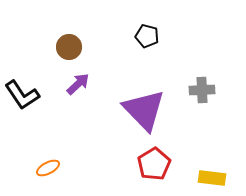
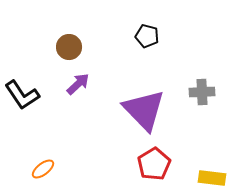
gray cross: moved 2 px down
orange ellipse: moved 5 px left, 1 px down; rotated 10 degrees counterclockwise
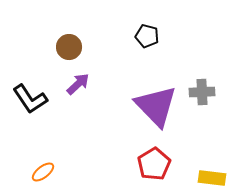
black L-shape: moved 8 px right, 4 px down
purple triangle: moved 12 px right, 4 px up
orange ellipse: moved 3 px down
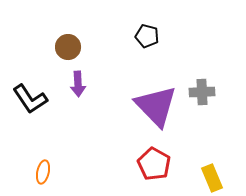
brown circle: moved 1 px left
purple arrow: rotated 130 degrees clockwise
red pentagon: rotated 12 degrees counterclockwise
orange ellipse: rotated 40 degrees counterclockwise
yellow rectangle: rotated 60 degrees clockwise
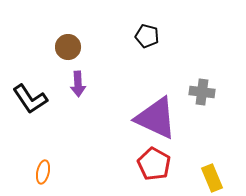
gray cross: rotated 10 degrees clockwise
purple triangle: moved 12 px down; rotated 21 degrees counterclockwise
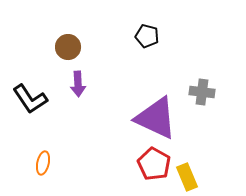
orange ellipse: moved 9 px up
yellow rectangle: moved 25 px left, 1 px up
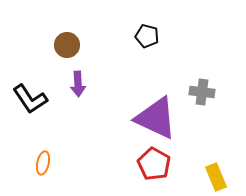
brown circle: moved 1 px left, 2 px up
yellow rectangle: moved 29 px right
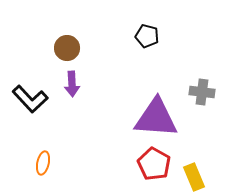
brown circle: moved 3 px down
purple arrow: moved 6 px left
black L-shape: rotated 9 degrees counterclockwise
purple triangle: rotated 21 degrees counterclockwise
yellow rectangle: moved 22 px left
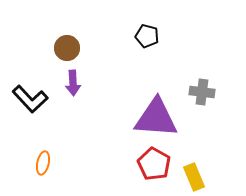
purple arrow: moved 1 px right, 1 px up
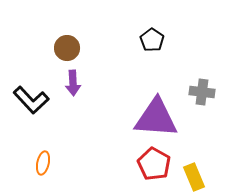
black pentagon: moved 5 px right, 4 px down; rotated 20 degrees clockwise
black L-shape: moved 1 px right, 1 px down
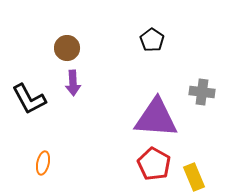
black L-shape: moved 2 px left, 1 px up; rotated 15 degrees clockwise
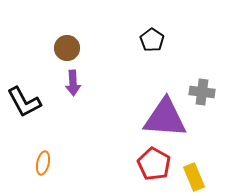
black L-shape: moved 5 px left, 3 px down
purple triangle: moved 9 px right
